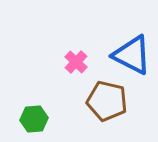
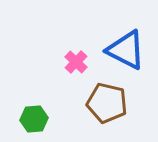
blue triangle: moved 6 px left, 5 px up
brown pentagon: moved 2 px down
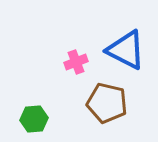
pink cross: rotated 25 degrees clockwise
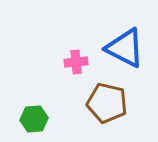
blue triangle: moved 1 px left, 2 px up
pink cross: rotated 15 degrees clockwise
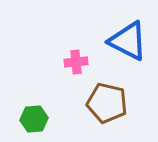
blue triangle: moved 3 px right, 7 px up
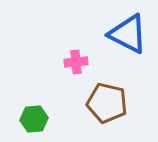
blue triangle: moved 7 px up
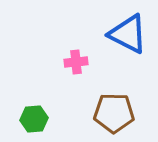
brown pentagon: moved 7 px right, 10 px down; rotated 12 degrees counterclockwise
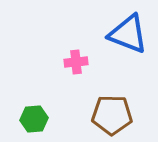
blue triangle: rotated 6 degrees counterclockwise
brown pentagon: moved 2 px left, 2 px down
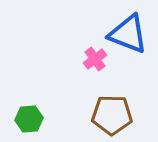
pink cross: moved 19 px right, 3 px up; rotated 30 degrees counterclockwise
green hexagon: moved 5 px left
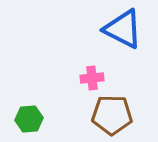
blue triangle: moved 5 px left, 5 px up; rotated 6 degrees clockwise
pink cross: moved 3 px left, 19 px down; rotated 30 degrees clockwise
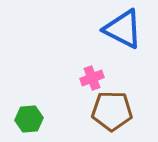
pink cross: rotated 15 degrees counterclockwise
brown pentagon: moved 4 px up
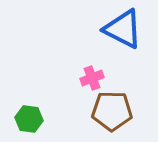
green hexagon: rotated 12 degrees clockwise
